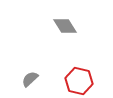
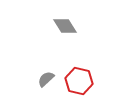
gray semicircle: moved 16 px right
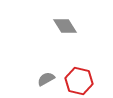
gray semicircle: rotated 12 degrees clockwise
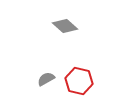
gray diamond: rotated 15 degrees counterclockwise
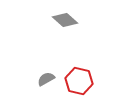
gray diamond: moved 6 px up
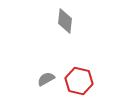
gray diamond: moved 1 px down; rotated 55 degrees clockwise
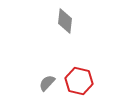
gray semicircle: moved 1 px right, 4 px down; rotated 18 degrees counterclockwise
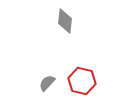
red hexagon: moved 3 px right
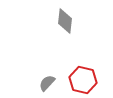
red hexagon: moved 1 px right, 1 px up
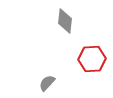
red hexagon: moved 9 px right, 21 px up; rotated 16 degrees counterclockwise
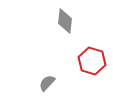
red hexagon: moved 2 px down; rotated 20 degrees clockwise
